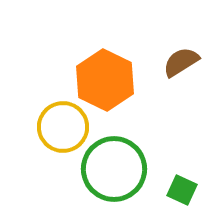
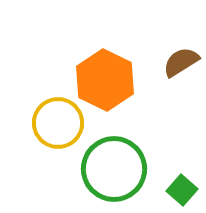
yellow circle: moved 5 px left, 4 px up
green square: rotated 16 degrees clockwise
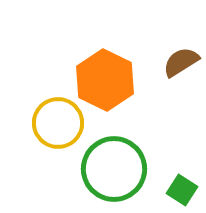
green square: rotated 8 degrees counterclockwise
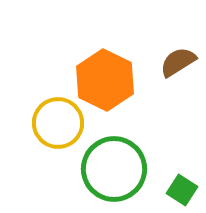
brown semicircle: moved 3 px left
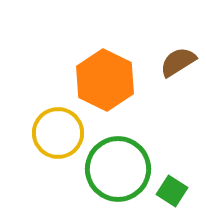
yellow circle: moved 10 px down
green circle: moved 4 px right
green square: moved 10 px left, 1 px down
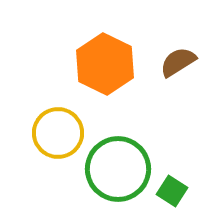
orange hexagon: moved 16 px up
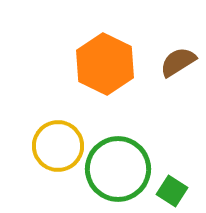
yellow circle: moved 13 px down
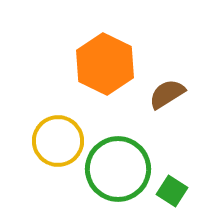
brown semicircle: moved 11 px left, 32 px down
yellow circle: moved 5 px up
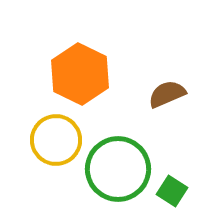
orange hexagon: moved 25 px left, 10 px down
brown semicircle: rotated 9 degrees clockwise
yellow circle: moved 2 px left, 1 px up
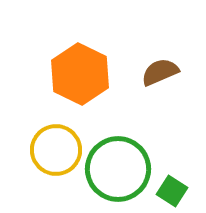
brown semicircle: moved 7 px left, 22 px up
yellow circle: moved 10 px down
